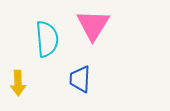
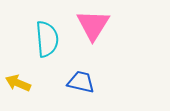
blue trapezoid: moved 1 px right, 3 px down; rotated 100 degrees clockwise
yellow arrow: rotated 115 degrees clockwise
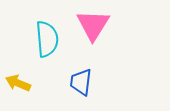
blue trapezoid: rotated 96 degrees counterclockwise
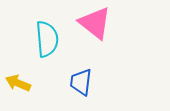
pink triangle: moved 2 px right, 2 px up; rotated 24 degrees counterclockwise
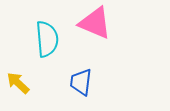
pink triangle: rotated 15 degrees counterclockwise
yellow arrow: rotated 20 degrees clockwise
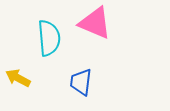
cyan semicircle: moved 2 px right, 1 px up
yellow arrow: moved 5 px up; rotated 15 degrees counterclockwise
